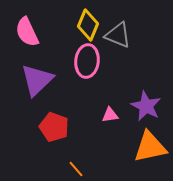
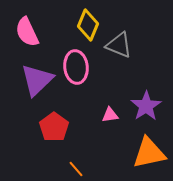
gray triangle: moved 1 px right, 10 px down
pink ellipse: moved 11 px left, 6 px down; rotated 12 degrees counterclockwise
purple star: rotated 12 degrees clockwise
red pentagon: rotated 16 degrees clockwise
orange triangle: moved 1 px left, 6 px down
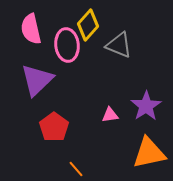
yellow diamond: rotated 20 degrees clockwise
pink semicircle: moved 4 px right, 3 px up; rotated 12 degrees clockwise
pink ellipse: moved 9 px left, 22 px up
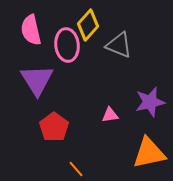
pink semicircle: moved 1 px down
purple triangle: rotated 18 degrees counterclockwise
purple star: moved 4 px right, 4 px up; rotated 20 degrees clockwise
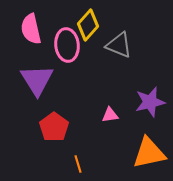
pink semicircle: moved 1 px up
orange line: moved 2 px right, 5 px up; rotated 24 degrees clockwise
